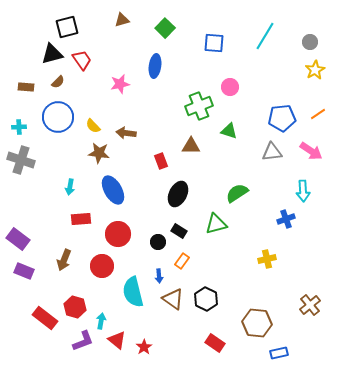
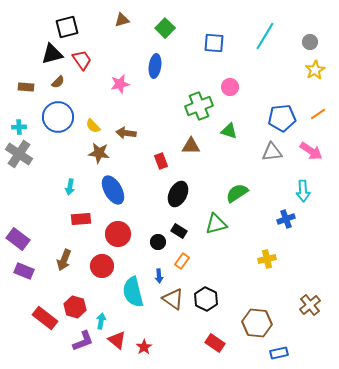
gray cross at (21, 160): moved 2 px left, 6 px up; rotated 16 degrees clockwise
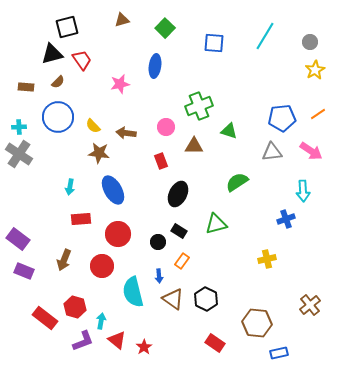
pink circle at (230, 87): moved 64 px left, 40 px down
brown triangle at (191, 146): moved 3 px right
green semicircle at (237, 193): moved 11 px up
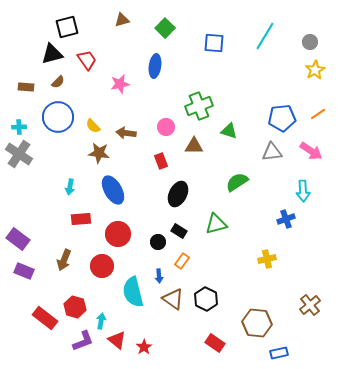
red trapezoid at (82, 60): moved 5 px right
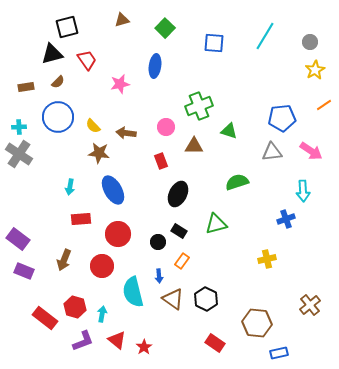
brown rectangle at (26, 87): rotated 14 degrees counterclockwise
orange line at (318, 114): moved 6 px right, 9 px up
green semicircle at (237, 182): rotated 15 degrees clockwise
cyan arrow at (101, 321): moved 1 px right, 7 px up
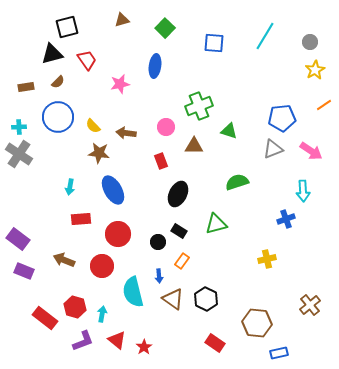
gray triangle at (272, 152): moved 1 px right, 3 px up; rotated 15 degrees counterclockwise
brown arrow at (64, 260): rotated 90 degrees clockwise
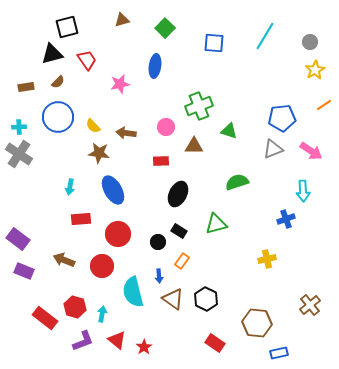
red rectangle at (161, 161): rotated 70 degrees counterclockwise
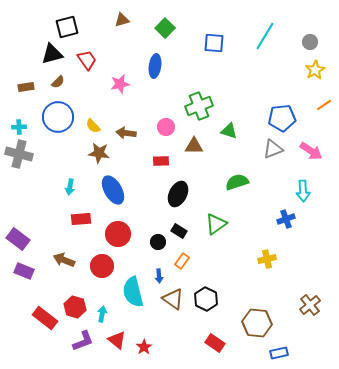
gray cross at (19, 154): rotated 20 degrees counterclockwise
green triangle at (216, 224): rotated 20 degrees counterclockwise
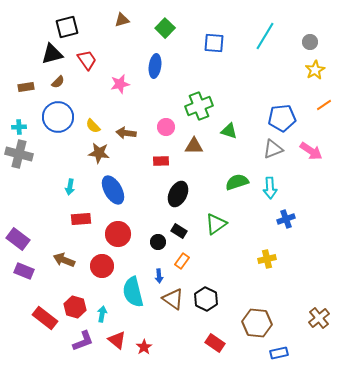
cyan arrow at (303, 191): moved 33 px left, 3 px up
brown cross at (310, 305): moved 9 px right, 13 px down
